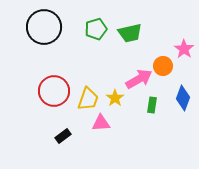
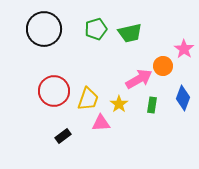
black circle: moved 2 px down
yellow star: moved 4 px right, 6 px down
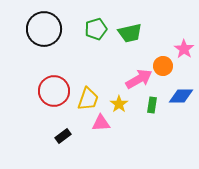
blue diamond: moved 2 px left, 2 px up; rotated 70 degrees clockwise
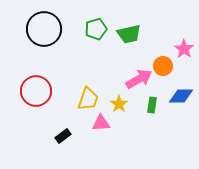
green trapezoid: moved 1 px left, 1 px down
red circle: moved 18 px left
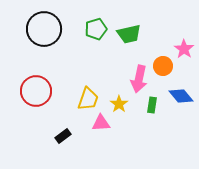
pink arrow: rotated 132 degrees clockwise
blue diamond: rotated 50 degrees clockwise
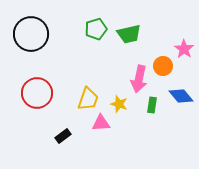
black circle: moved 13 px left, 5 px down
red circle: moved 1 px right, 2 px down
yellow star: rotated 18 degrees counterclockwise
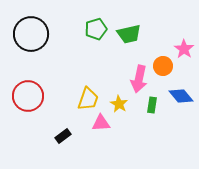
red circle: moved 9 px left, 3 px down
yellow star: rotated 12 degrees clockwise
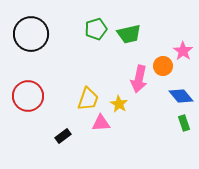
pink star: moved 1 px left, 2 px down
green rectangle: moved 32 px right, 18 px down; rotated 28 degrees counterclockwise
